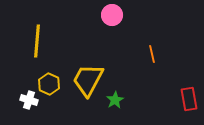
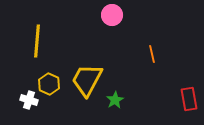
yellow trapezoid: moved 1 px left
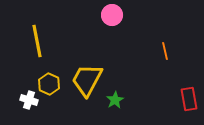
yellow line: rotated 16 degrees counterclockwise
orange line: moved 13 px right, 3 px up
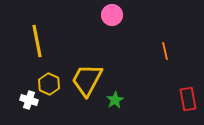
red rectangle: moved 1 px left
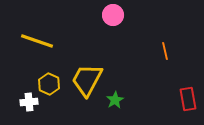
pink circle: moved 1 px right
yellow line: rotated 60 degrees counterclockwise
white cross: moved 2 px down; rotated 24 degrees counterclockwise
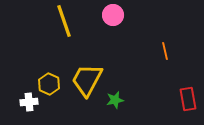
yellow line: moved 27 px right, 20 px up; rotated 52 degrees clockwise
green star: rotated 18 degrees clockwise
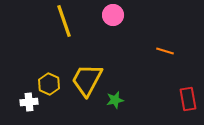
orange line: rotated 60 degrees counterclockwise
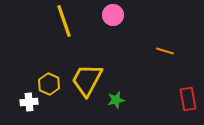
green star: moved 1 px right
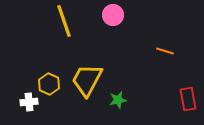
green star: moved 2 px right
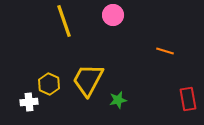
yellow trapezoid: moved 1 px right
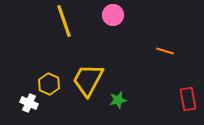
white cross: moved 1 px down; rotated 30 degrees clockwise
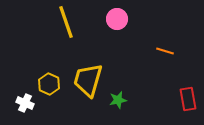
pink circle: moved 4 px right, 4 px down
yellow line: moved 2 px right, 1 px down
yellow trapezoid: rotated 12 degrees counterclockwise
white cross: moved 4 px left
